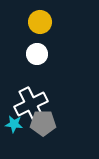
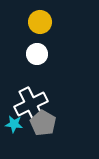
gray pentagon: rotated 30 degrees clockwise
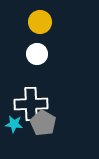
white cross: rotated 24 degrees clockwise
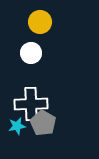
white circle: moved 6 px left, 1 px up
cyan star: moved 3 px right, 2 px down; rotated 18 degrees counterclockwise
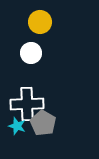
white cross: moved 4 px left
cyan star: rotated 30 degrees clockwise
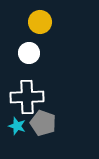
white circle: moved 2 px left
white cross: moved 7 px up
gray pentagon: rotated 10 degrees counterclockwise
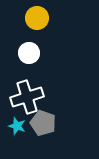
yellow circle: moved 3 px left, 4 px up
white cross: rotated 16 degrees counterclockwise
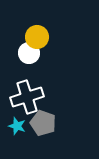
yellow circle: moved 19 px down
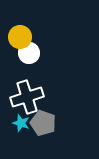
yellow circle: moved 17 px left
cyan star: moved 4 px right, 3 px up
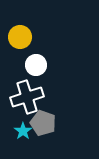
white circle: moved 7 px right, 12 px down
cyan star: moved 2 px right, 8 px down; rotated 18 degrees clockwise
